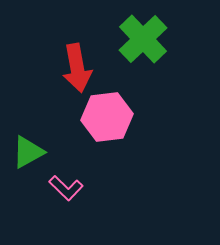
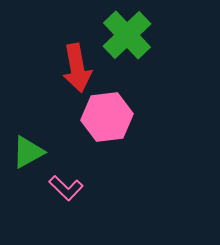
green cross: moved 16 px left, 4 px up
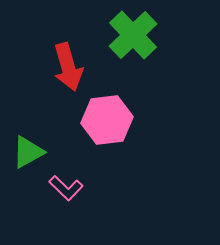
green cross: moved 6 px right
red arrow: moved 9 px left, 1 px up; rotated 6 degrees counterclockwise
pink hexagon: moved 3 px down
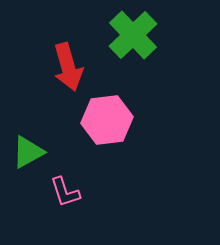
pink L-shape: moved 1 px left, 4 px down; rotated 28 degrees clockwise
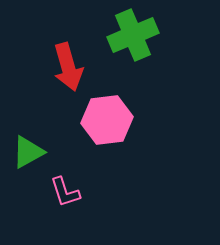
green cross: rotated 21 degrees clockwise
